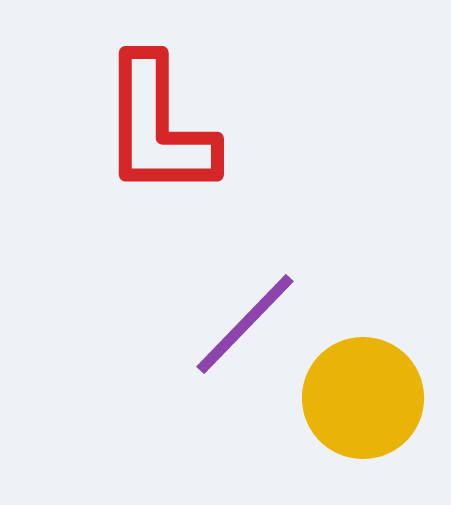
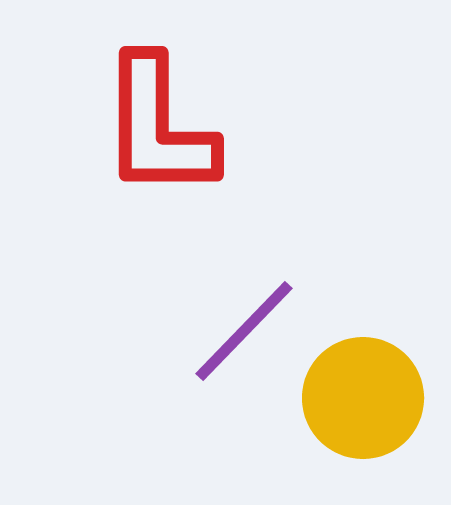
purple line: moved 1 px left, 7 px down
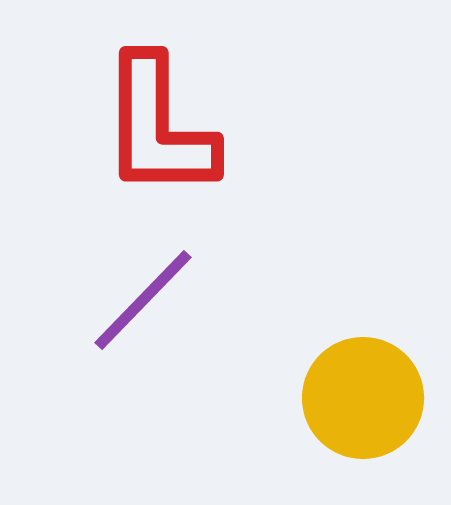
purple line: moved 101 px left, 31 px up
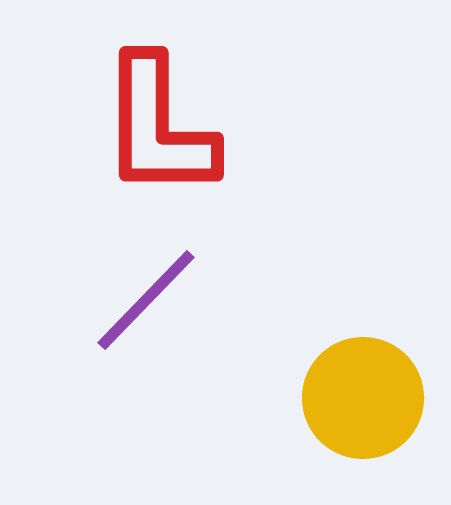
purple line: moved 3 px right
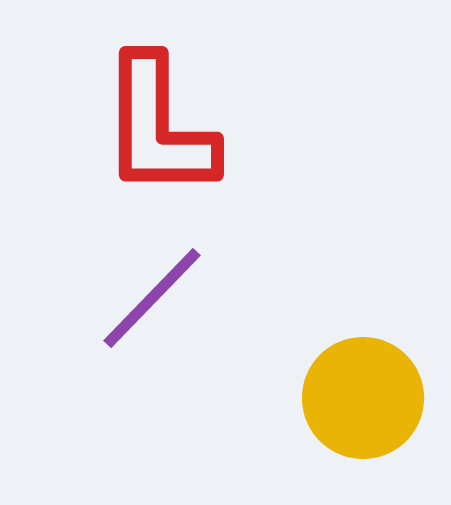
purple line: moved 6 px right, 2 px up
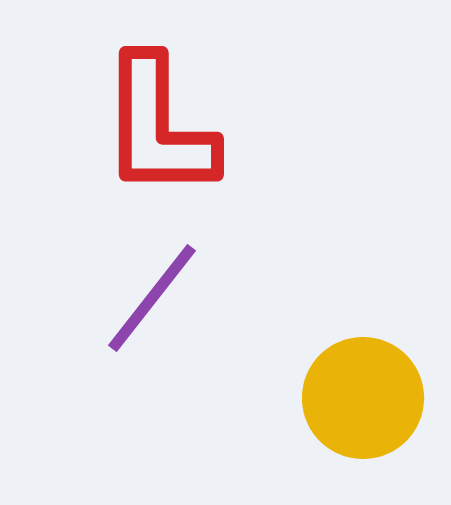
purple line: rotated 6 degrees counterclockwise
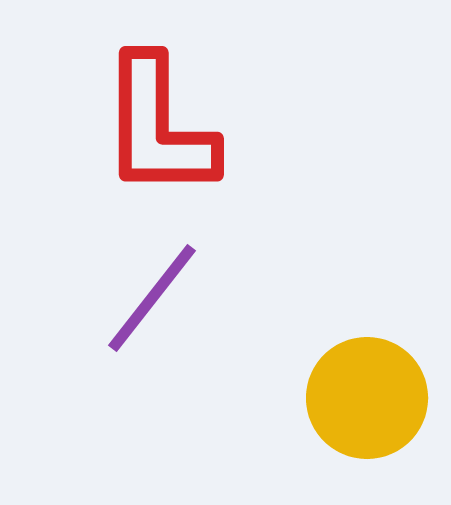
yellow circle: moved 4 px right
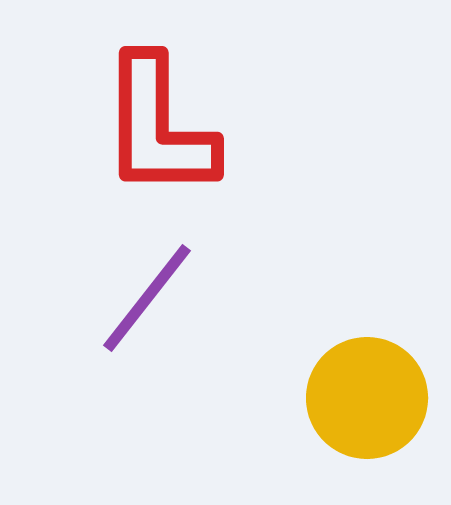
purple line: moved 5 px left
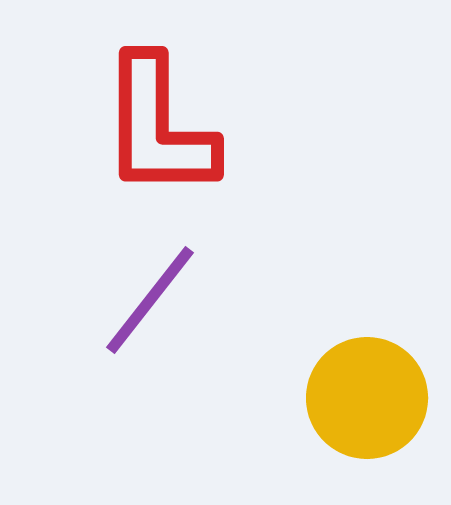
purple line: moved 3 px right, 2 px down
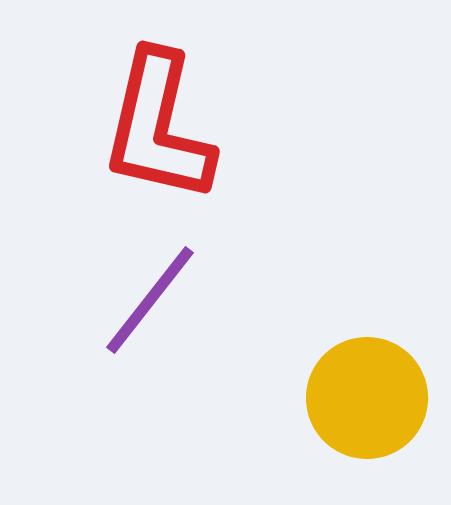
red L-shape: rotated 13 degrees clockwise
